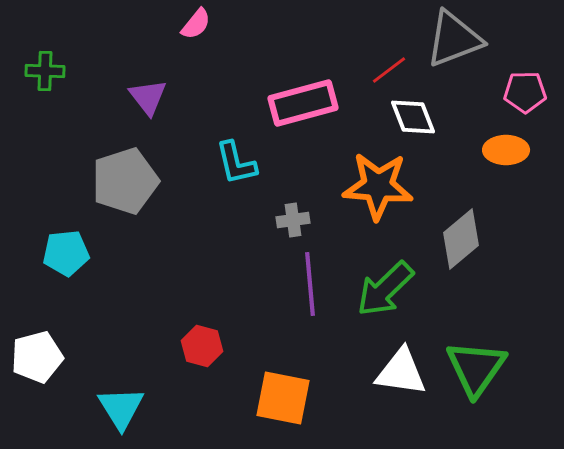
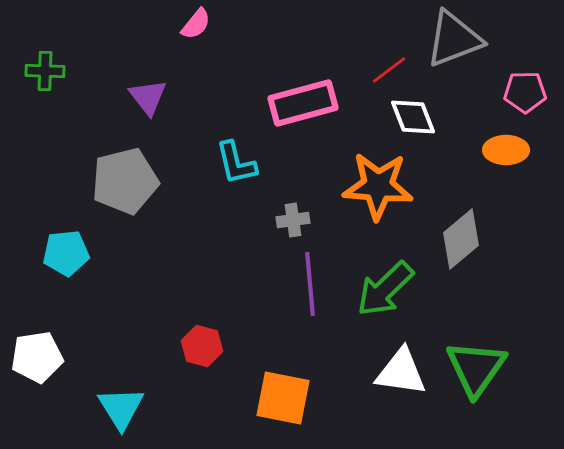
gray pentagon: rotated 4 degrees clockwise
white pentagon: rotated 6 degrees clockwise
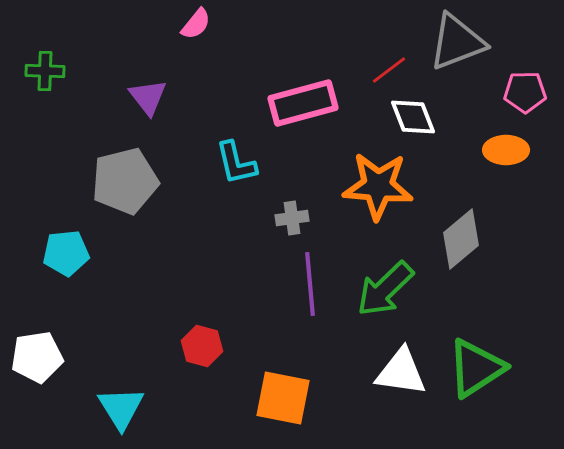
gray triangle: moved 3 px right, 3 px down
gray cross: moved 1 px left, 2 px up
green triangle: rotated 22 degrees clockwise
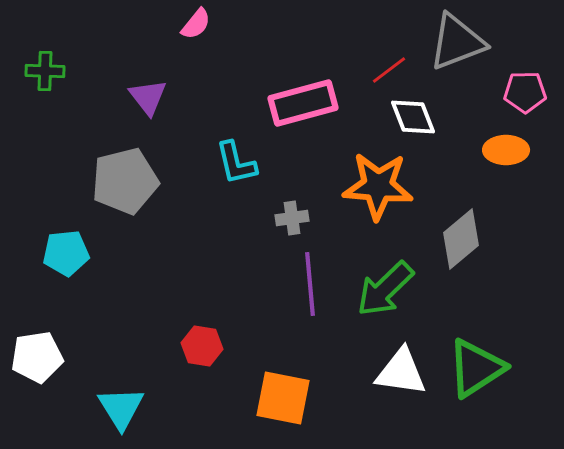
red hexagon: rotated 6 degrees counterclockwise
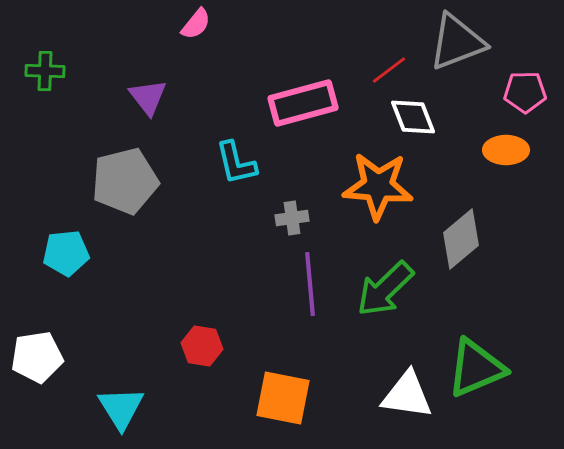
green triangle: rotated 10 degrees clockwise
white triangle: moved 6 px right, 23 px down
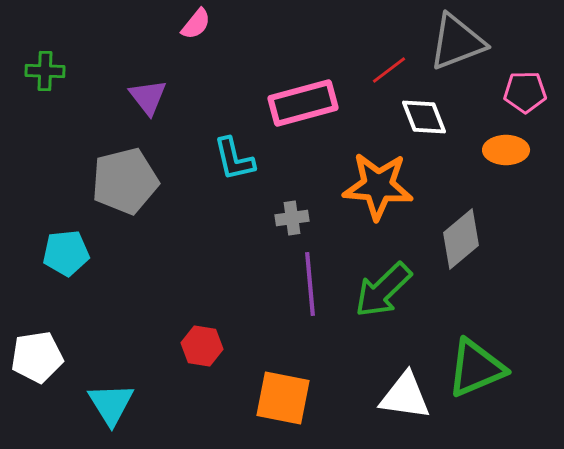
white diamond: moved 11 px right
cyan L-shape: moved 2 px left, 4 px up
green arrow: moved 2 px left, 1 px down
white triangle: moved 2 px left, 1 px down
cyan triangle: moved 10 px left, 4 px up
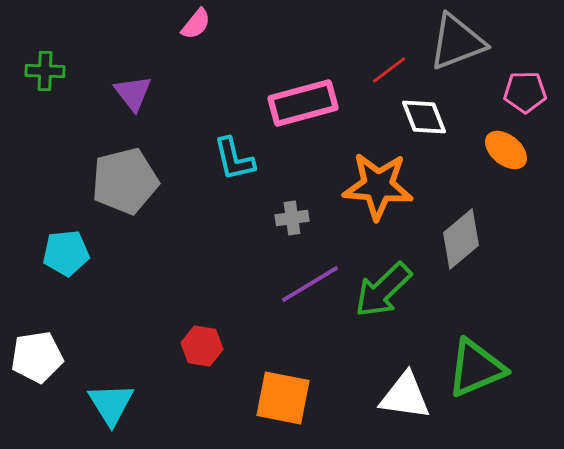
purple triangle: moved 15 px left, 4 px up
orange ellipse: rotated 39 degrees clockwise
purple line: rotated 64 degrees clockwise
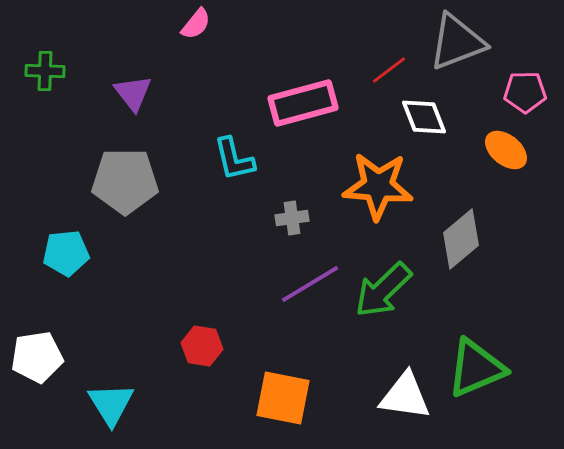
gray pentagon: rotated 14 degrees clockwise
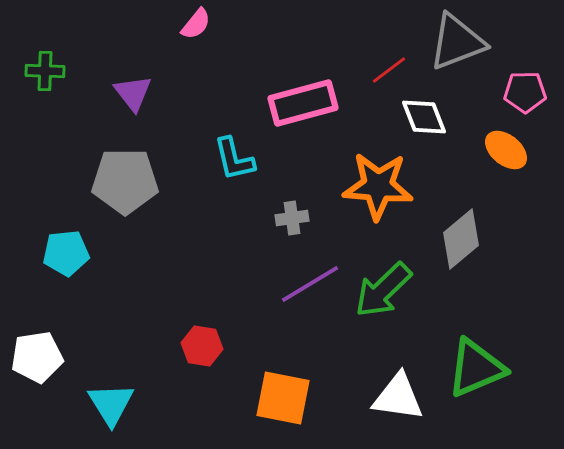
white triangle: moved 7 px left, 1 px down
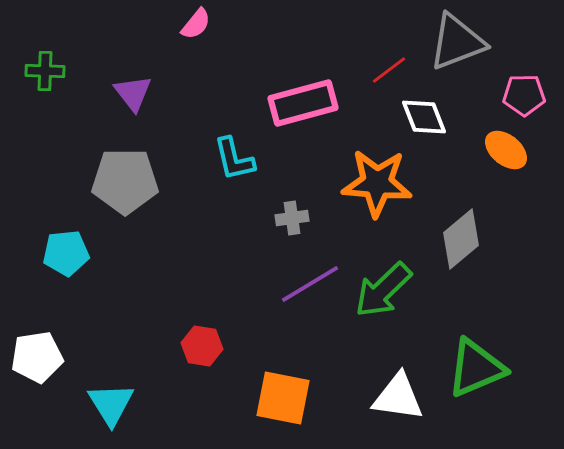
pink pentagon: moved 1 px left, 3 px down
orange star: moved 1 px left, 3 px up
